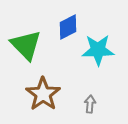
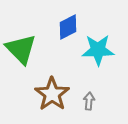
green triangle: moved 5 px left, 4 px down
brown star: moved 9 px right
gray arrow: moved 1 px left, 3 px up
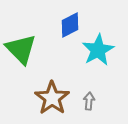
blue diamond: moved 2 px right, 2 px up
cyan star: rotated 28 degrees counterclockwise
brown star: moved 4 px down
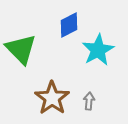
blue diamond: moved 1 px left
